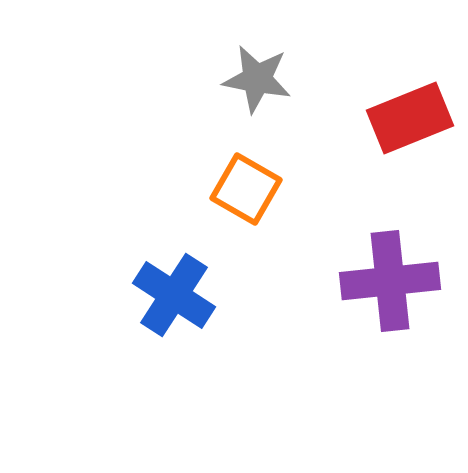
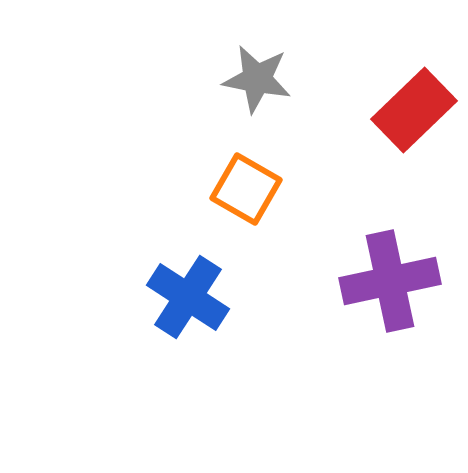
red rectangle: moved 4 px right, 8 px up; rotated 22 degrees counterclockwise
purple cross: rotated 6 degrees counterclockwise
blue cross: moved 14 px right, 2 px down
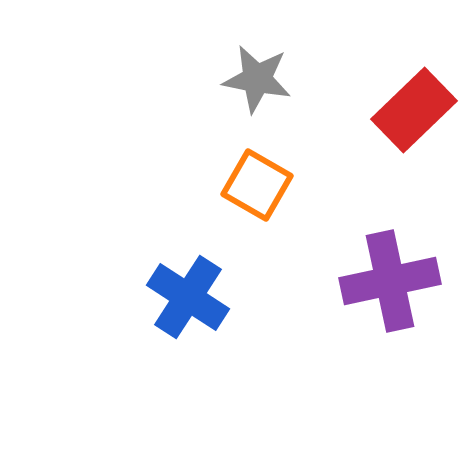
orange square: moved 11 px right, 4 px up
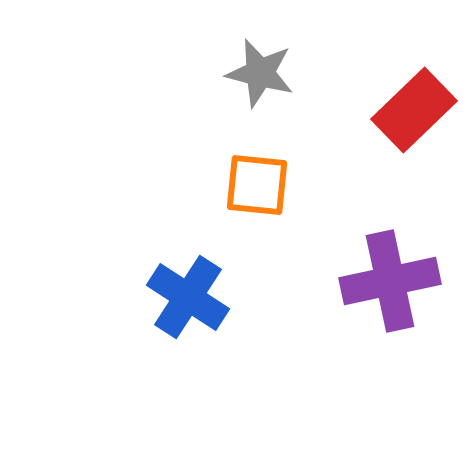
gray star: moved 3 px right, 6 px up; rotated 4 degrees clockwise
orange square: rotated 24 degrees counterclockwise
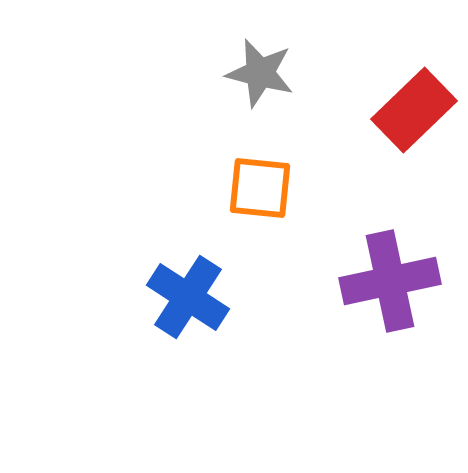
orange square: moved 3 px right, 3 px down
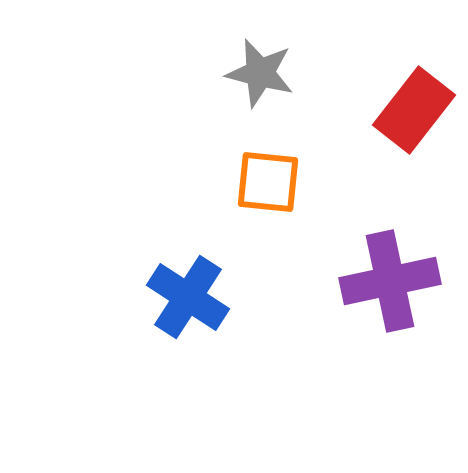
red rectangle: rotated 8 degrees counterclockwise
orange square: moved 8 px right, 6 px up
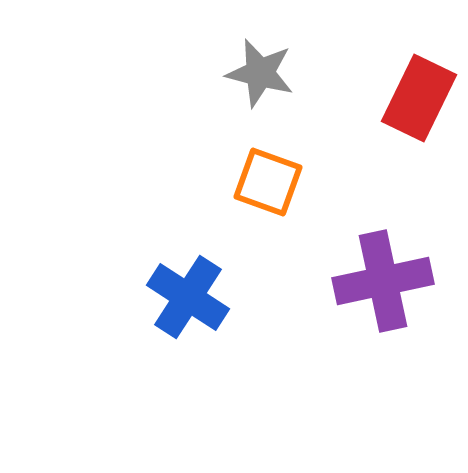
red rectangle: moved 5 px right, 12 px up; rotated 12 degrees counterclockwise
orange square: rotated 14 degrees clockwise
purple cross: moved 7 px left
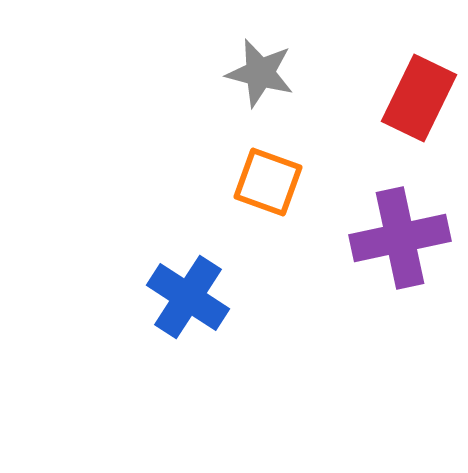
purple cross: moved 17 px right, 43 px up
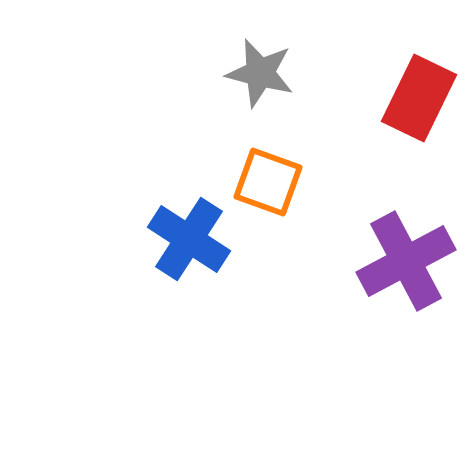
purple cross: moved 6 px right, 23 px down; rotated 16 degrees counterclockwise
blue cross: moved 1 px right, 58 px up
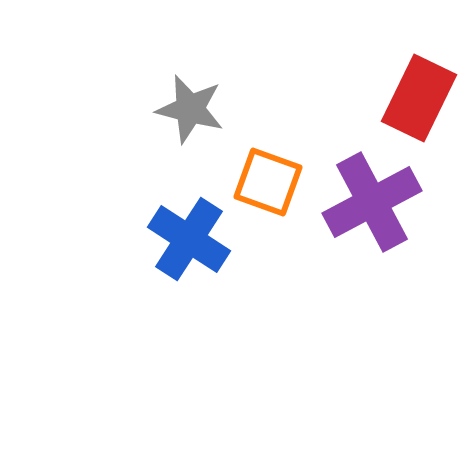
gray star: moved 70 px left, 36 px down
purple cross: moved 34 px left, 59 px up
